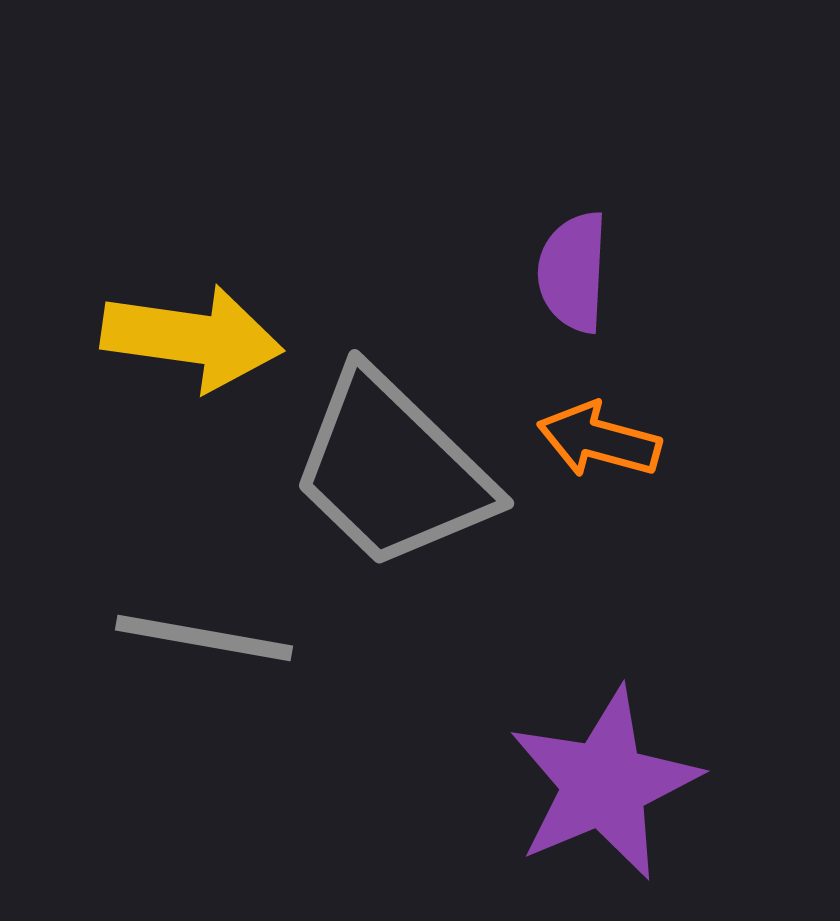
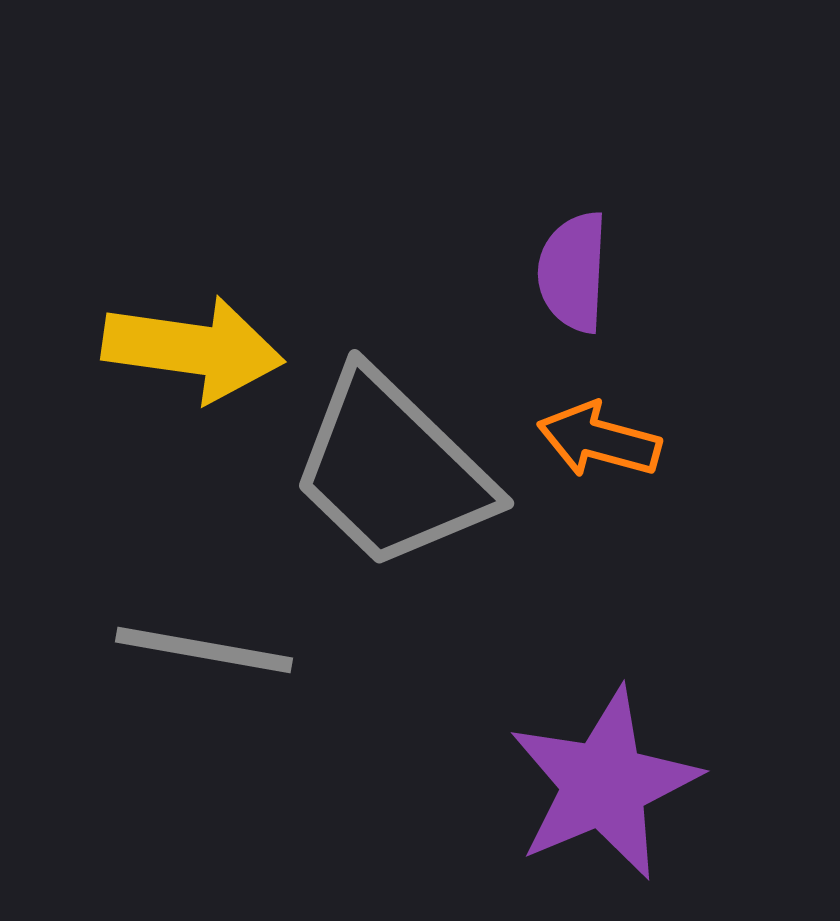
yellow arrow: moved 1 px right, 11 px down
gray line: moved 12 px down
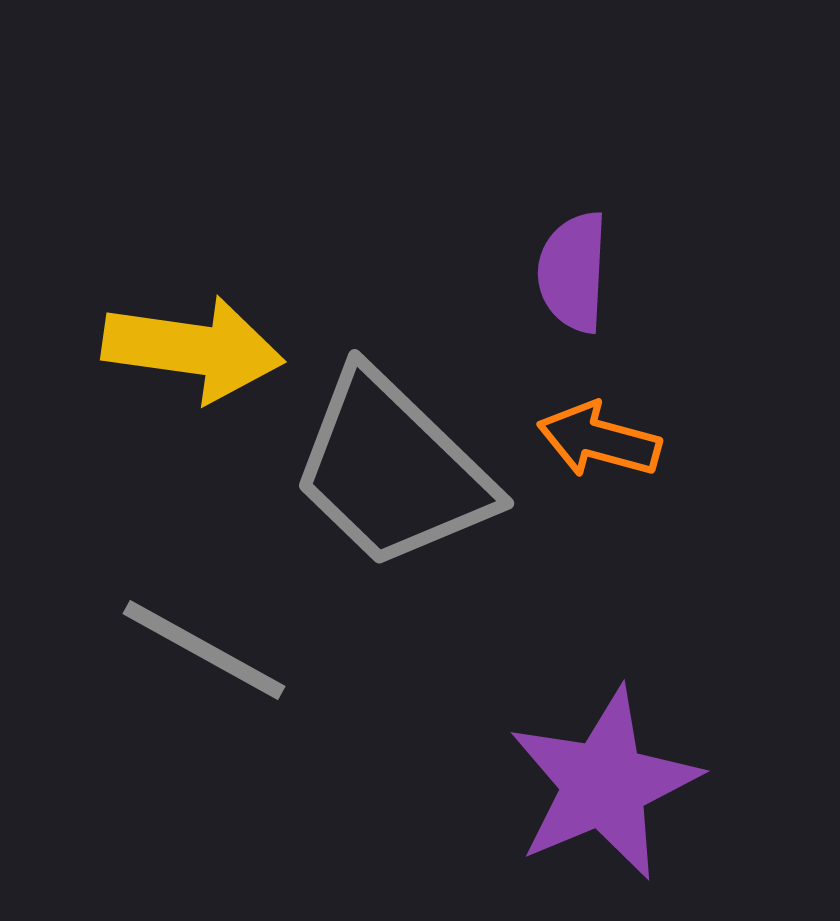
gray line: rotated 19 degrees clockwise
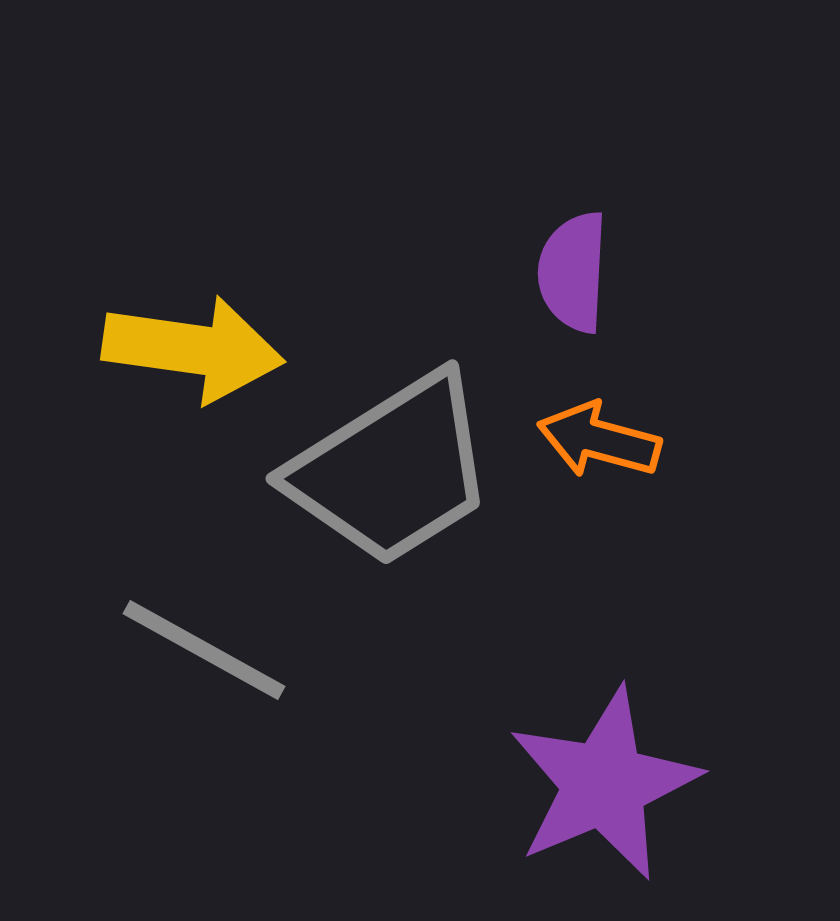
gray trapezoid: rotated 76 degrees counterclockwise
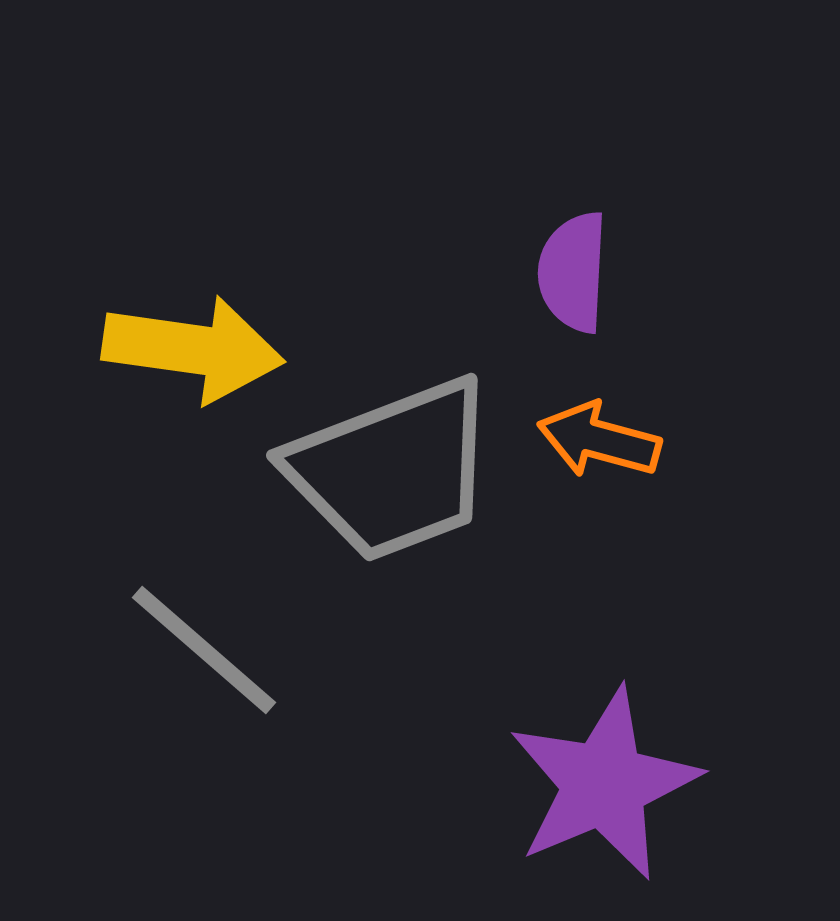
gray trapezoid: rotated 11 degrees clockwise
gray line: rotated 12 degrees clockwise
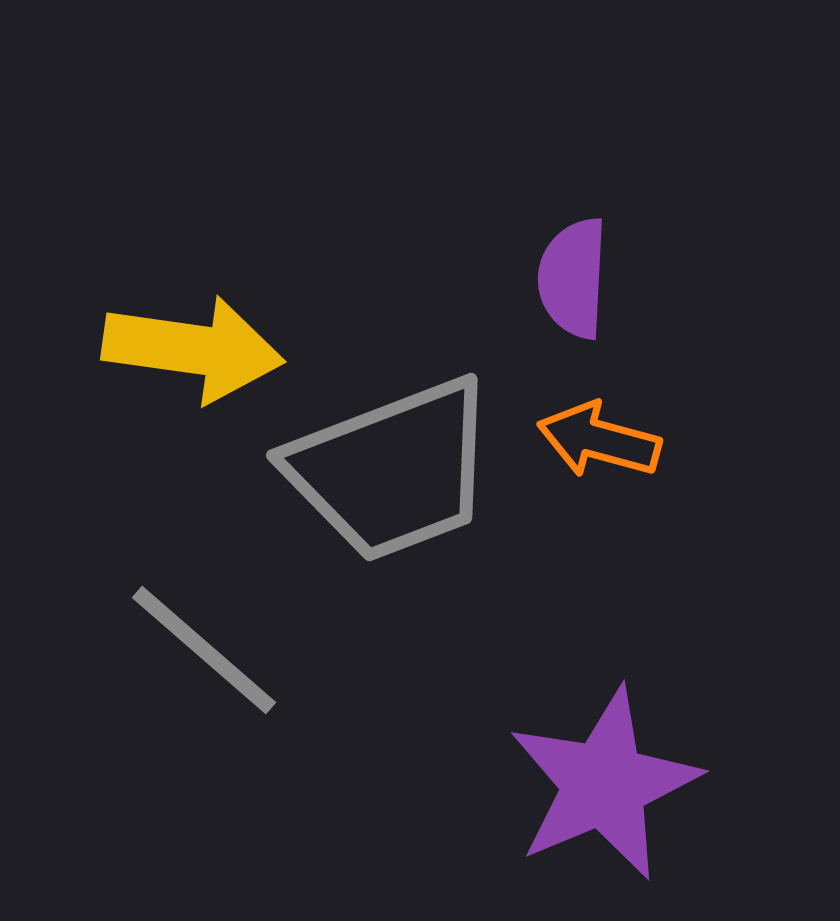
purple semicircle: moved 6 px down
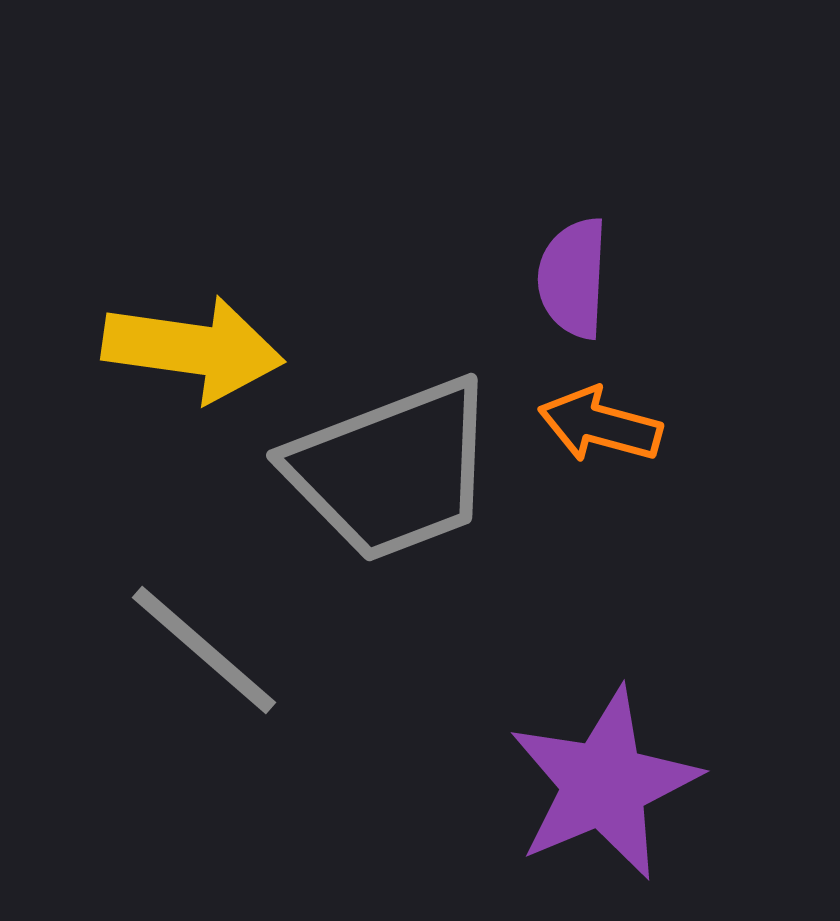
orange arrow: moved 1 px right, 15 px up
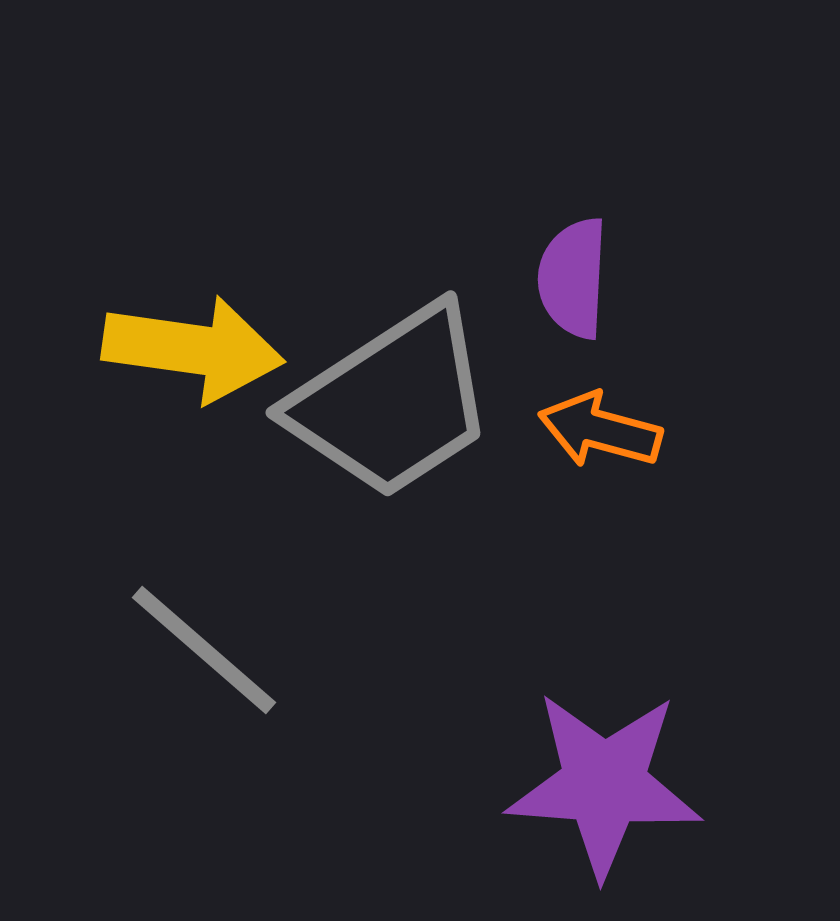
orange arrow: moved 5 px down
gray trapezoid: moved 68 px up; rotated 12 degrees counterclockwise
purple star: rotated 27 degrees clockwise
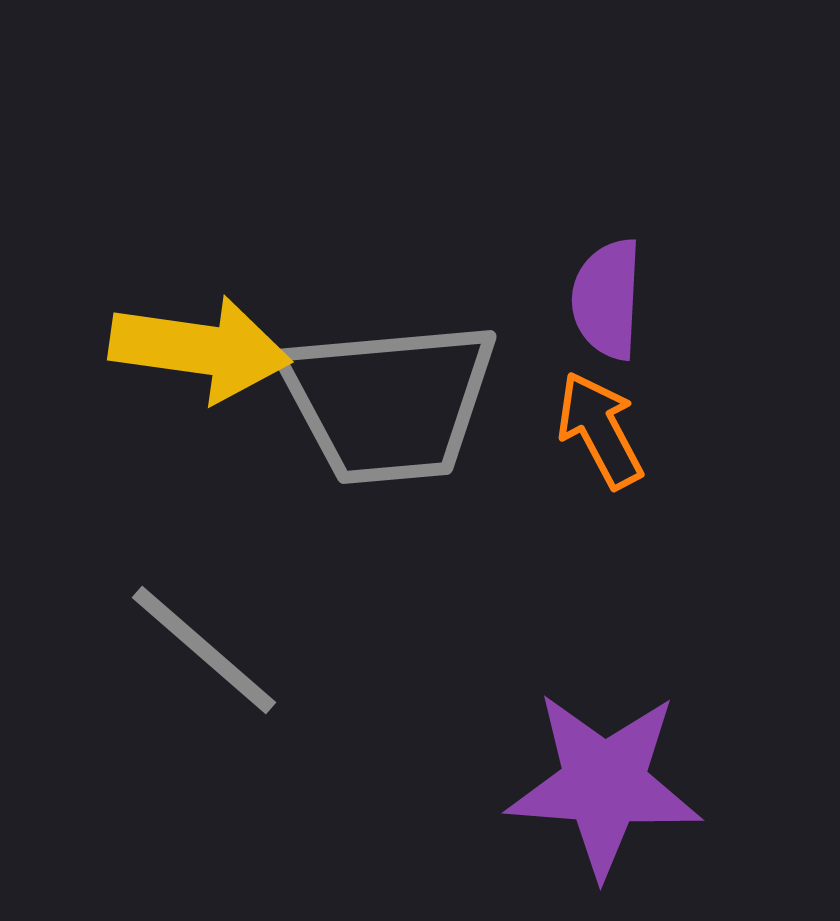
purple semicircle: moved 34 px right, 21 px down
yellow arrow: moved 7 px right
gray trapezoid: moved 3 px left; rotated 28 degrees clockwise
orange arrow: rotated 47 degrees clockwise
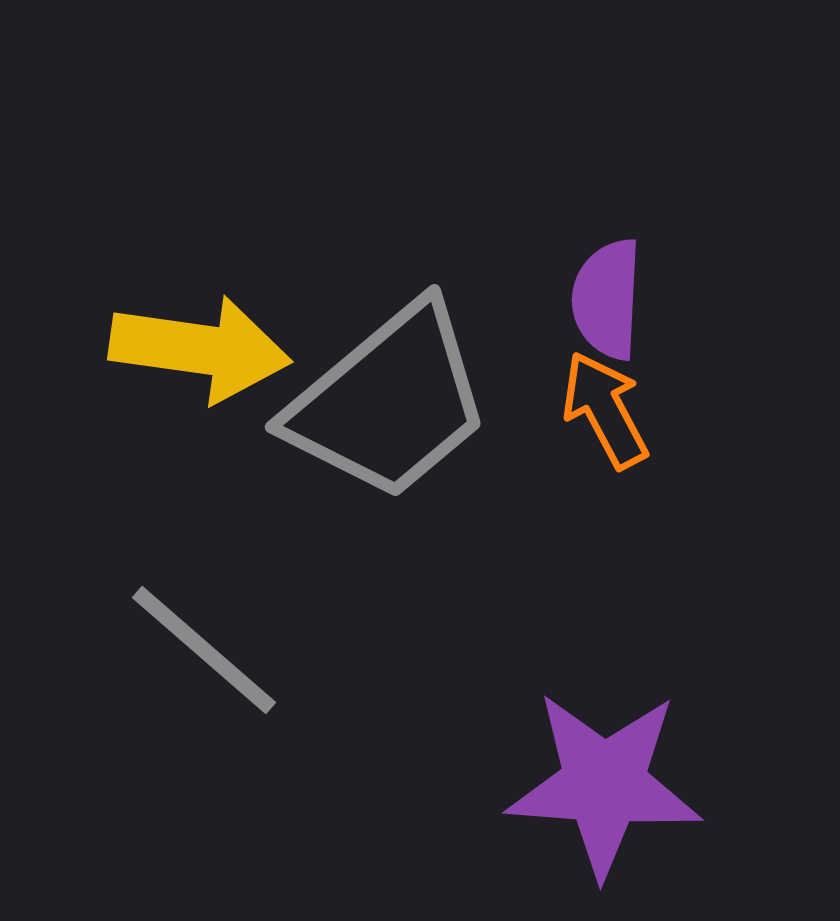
gray trapezoid: rotated 35 degrees counterclockwise
orange arrow: moved 5 px right, 20 px up
